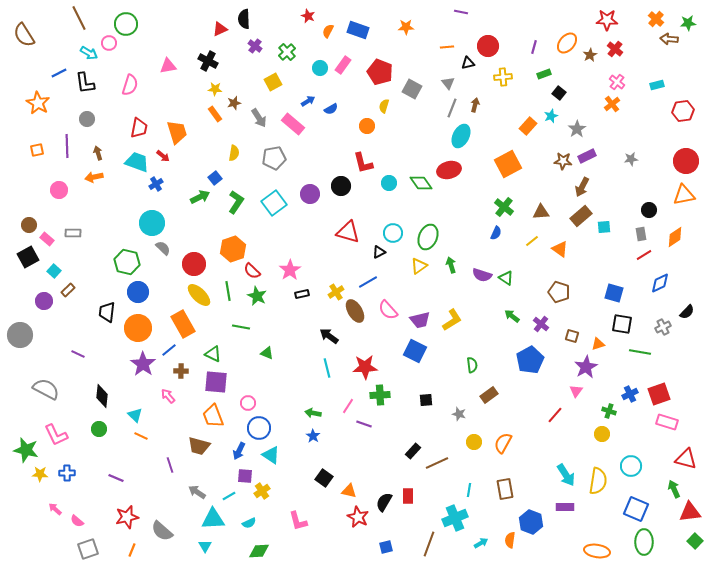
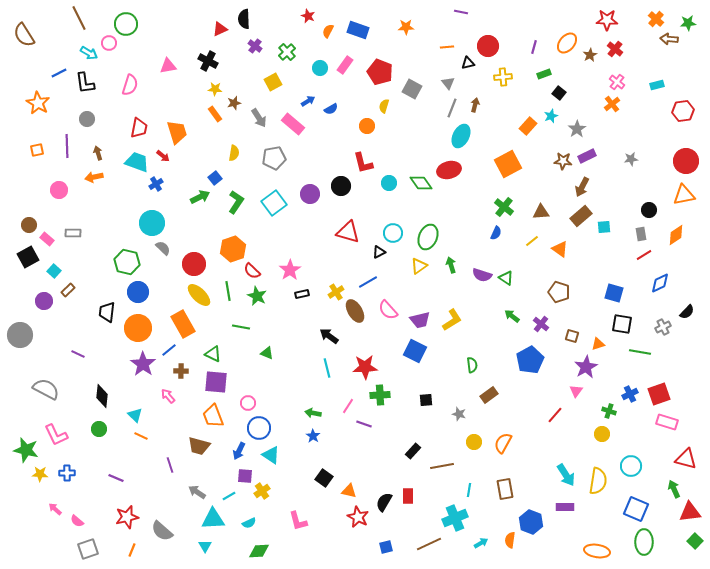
pink rectangle at (343, 65): moved 2 px right
orange diamond at (675, 237): moved 1 px right, 2 px up
brown line at (437, 463): moved 5 px right, 3 px down; rotated 15 degrees clockwise
brown line at (429, 544): rotated 45 degrees clockwise
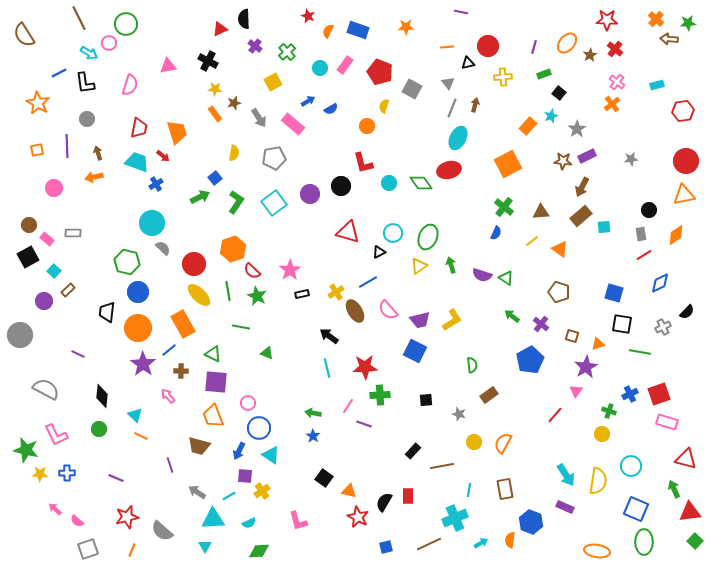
cyan ellipse at (461, 136): moved 3 px left, 2 px down
pink circle at (59, 190): moved 5 px left, 2 px up
purple rectangle at (565, 507): rotated 24 degrees clockwise
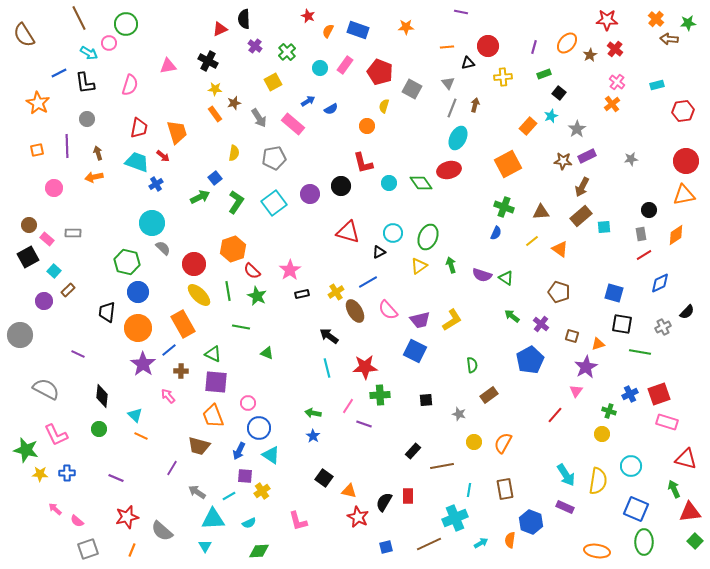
green cross at (504, 207): rotated 18 degrees counterclockwise
purple line at (170, 465): moved 2 px right, 3 px down; rotated 49 degrees clockwise
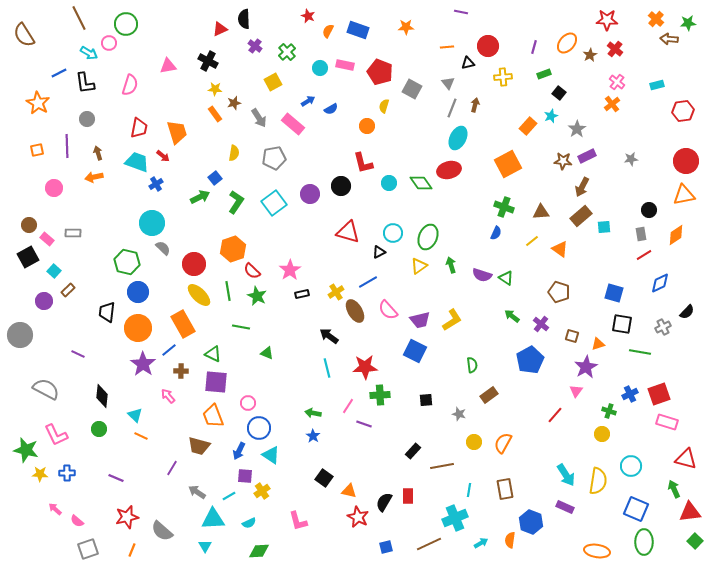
pink rectangle at (345, 65): rotated 66 degrees clockwise
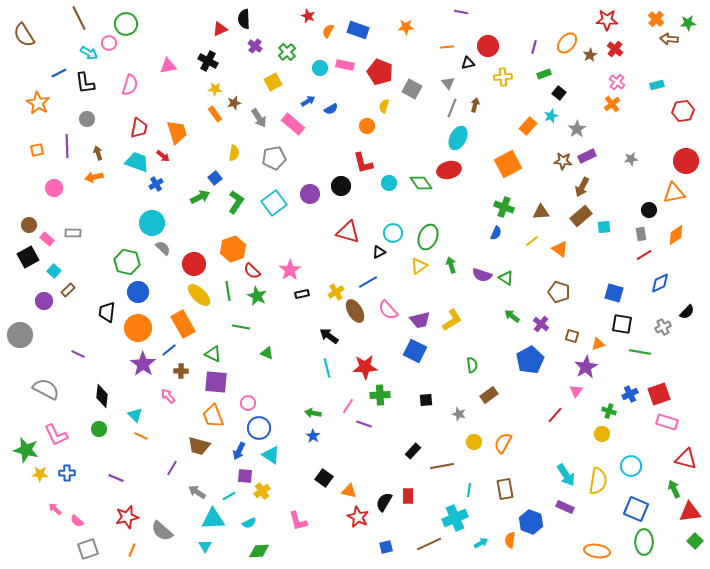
orange triangle at (684, 195): moved 10 px left, 2 px up
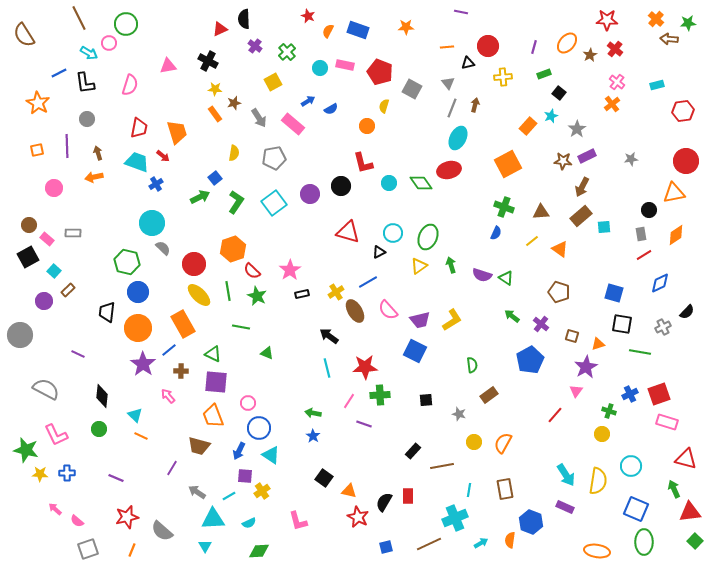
pink line at (348, 406): moved 1 px right, 5 px up
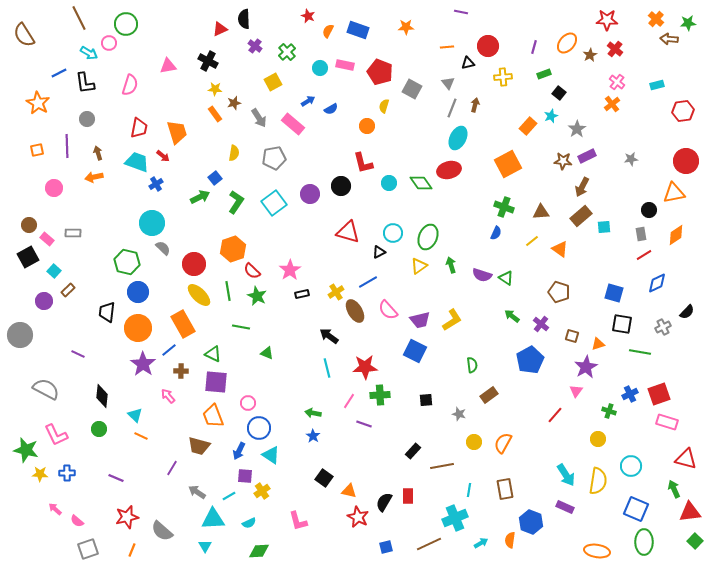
blue diamond at (660, 283): moved 3 px left
yellow circle at (602, 434): moved 4 px left, 5 px down
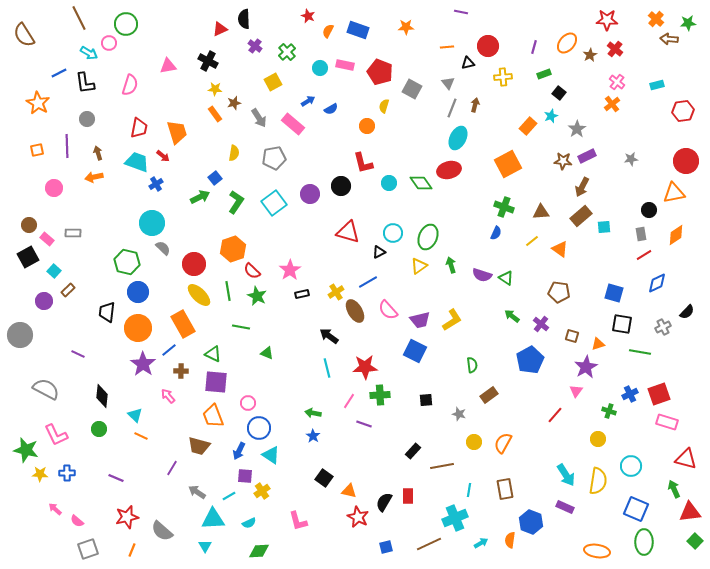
brown pentagon at (559, 292): rotated 10 degrees counterclockwise
